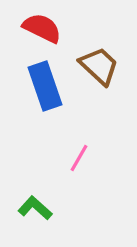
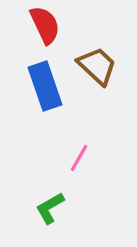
red semicircle: moved 3 px right, 3 px up; rotated 39 degrees clockwise
brown trapezoid: moved 2 px left
green L-shape: moved 15 px right; rotated 72 degrees counterclockwise
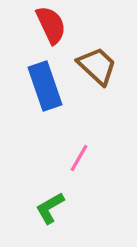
red semicircle: moved 6 px right
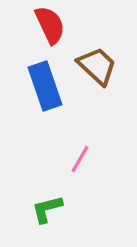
red semicircle: moved 1 px left
pink line: moved 1 px right, 1 px down
green L-shape: moved 3 px left, 1 px down; rotated 16 degrees clockwise
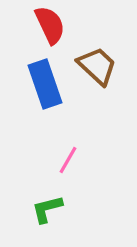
blue rectangle: moved 2 px up
pink line: moved 12 px left, 1 px down
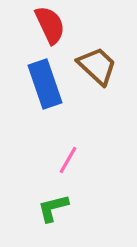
green L-shape: moved 6 px right, 1 px up
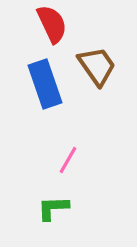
red semicircle: moved 2 px right, 1 px up
brown trapezoid: rotated 12 degrees clockwise
green L-shape: rotated 12 degrees clockwise
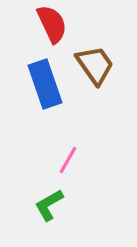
brown trapezoid: moved 2 px left, 1 px up
green L-shape: moved 4 px left, 3 px up; rotated 28 degrees counterclockwise
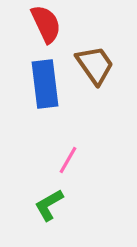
red semicircle: moved 6 px left
blue rectangle: rotated 12 degrees clockwise
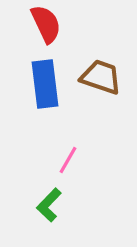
brown trapezoid: moved 6 px right, 12 px down; rotated 36 degrees counterclockwise
green L-shape: rotated 16 degrees counterclockwise
